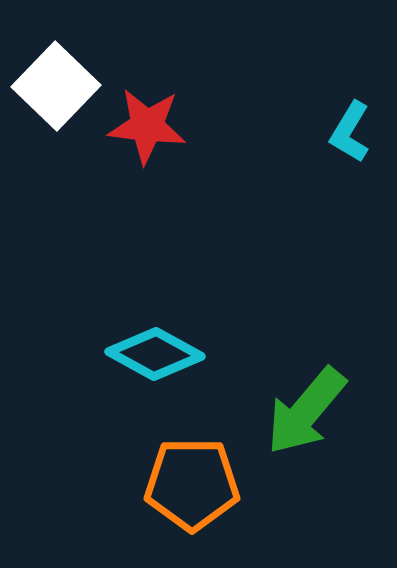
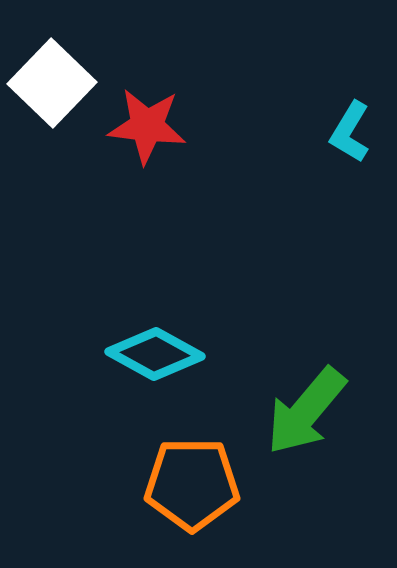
white square: moved 4 px left, 3 px up
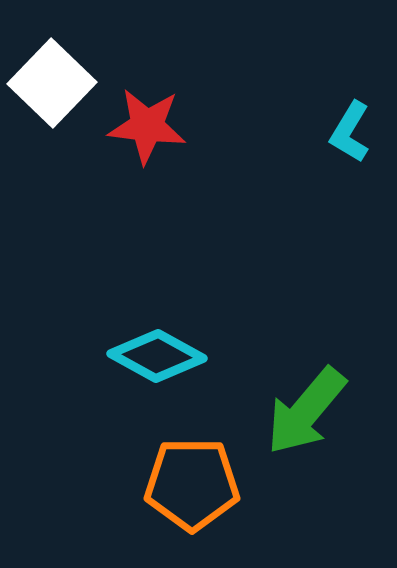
cyan diamond: moved 2 px right, 2 px down
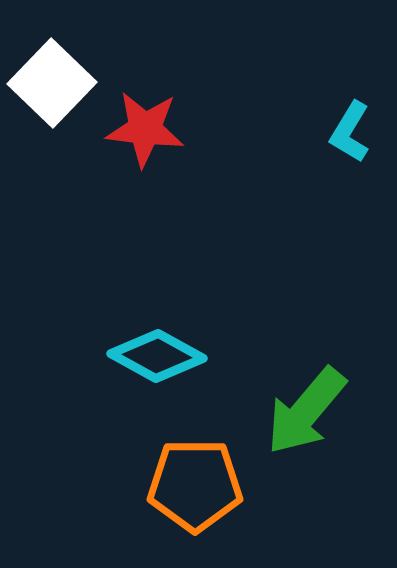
red star: moved 2 px left, 3 px down
orange pentagon: moved 3 px right, 1 px down
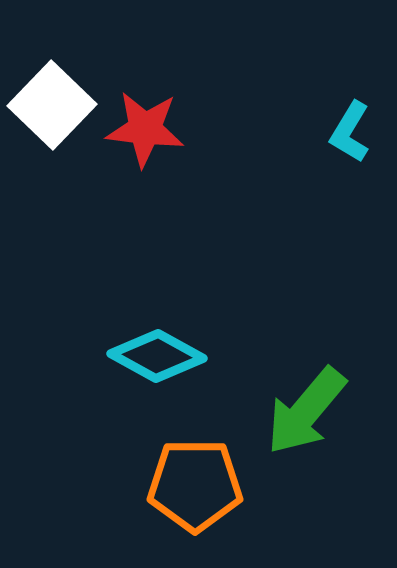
white square: moved 22 px down
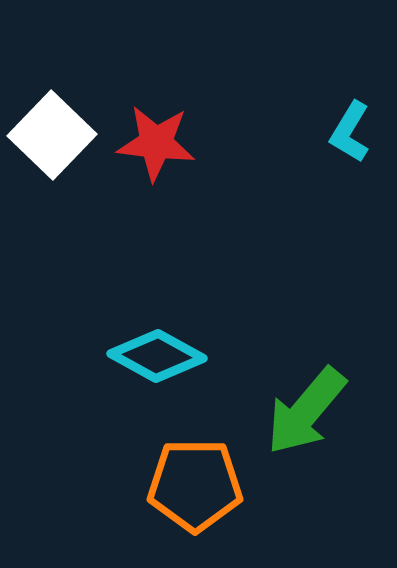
white square: moved 30 px down
red star: moved 11 px right, 14 px down
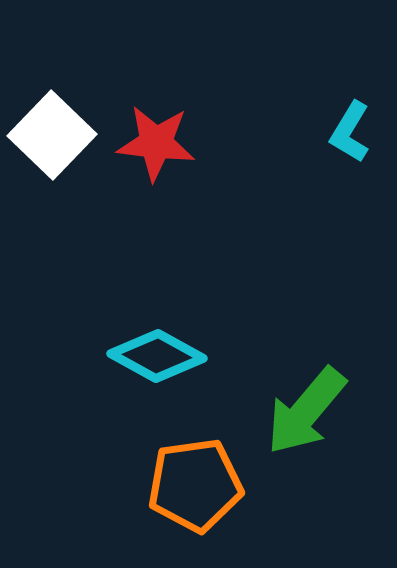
orange pentagon: rotated 8 degrees counterclockwise
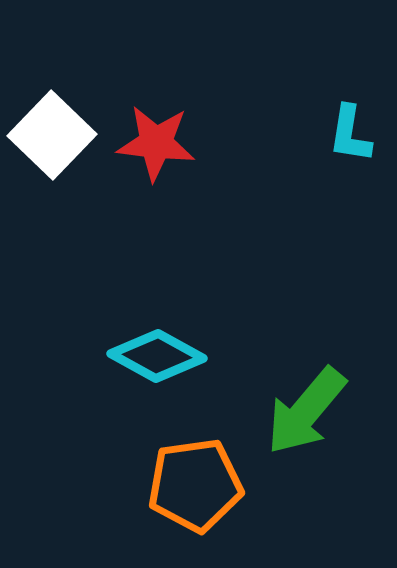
cyan L-shape: moved 2 px down; rotated 22 degrees counterclockwise
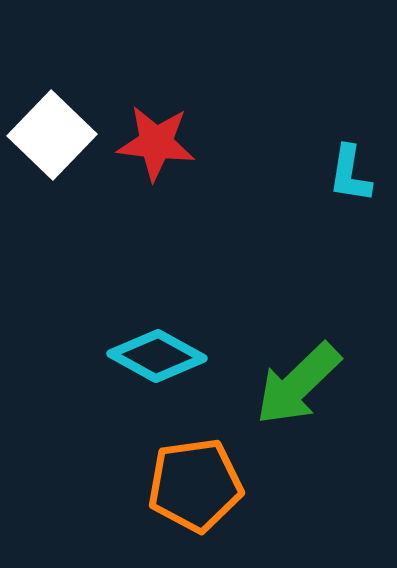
cyan L-shape: moved 40 px down
green arrow: moved 8 px left, 27 px up; rotated 6 degrees clockwise
